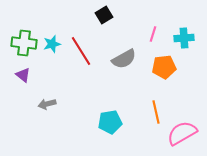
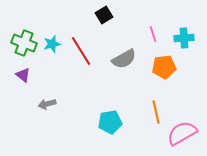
pink line: rotated 35 degrees counterclockwise
green cross: rotated 15 degrees clockwise
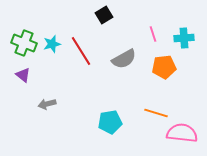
orange line: moved 1 px down; rotated 60 degrees counterclockwise
pink semicircle: rotated 36 degrees clockwise
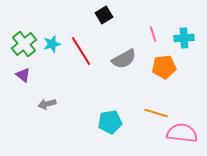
green cross: moved 1 px down; rotated 30 degrees clockwise
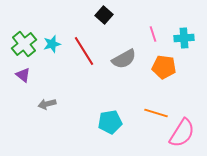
black square: rotated 18 degrees counterclockwise
red line: moved 3 px right
orange pentagon: rotated 15 degrees clockwise
pink semicircle: rotated 116 degrees clockwise
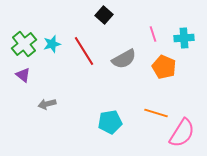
orange pentagon: rotated 15 degrees clockwise
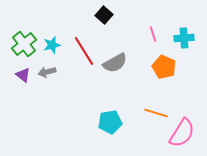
cyan star: moved 1 px down
gray semicircle: moved 9 px left, 4 px down
gray arrow: moved 32 px up
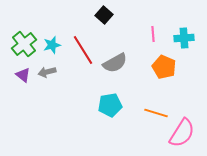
pink line: rotated 14 degrees clockwise
red line: moved 1 px left, 1 px up
cyan pentagon: moved 17 px up
